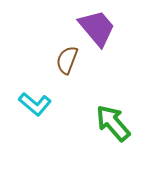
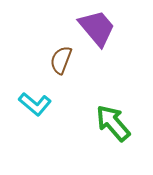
brown semicircle: moved 6 px left
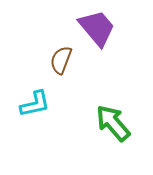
cyan L-shape: rotated 52 degrees counterclockwise
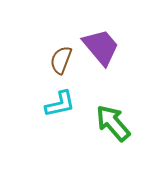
purple trapezoid: moved 4 px right, 19 px down
cyan L-shape: moved 25 px right
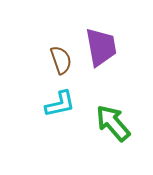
purple trapezoid: rotated 30 degrees clockwise
brown semicircle: rotated 140 degrees clockwise
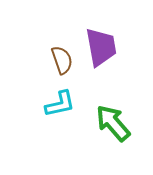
brown semicircle: moved 1 px right
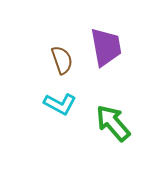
purple trapezoid: moved 5 px right
cyan L-shape: rotated 40 degrees clockwise
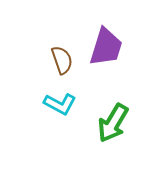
purple trapezoid: rotated 27 degrees clockwise
green arrow: rotated 108 degrees counterclockwise
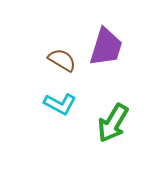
brown semicircle: rotated 40 degrees counterclockwise
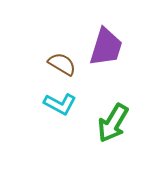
brown semicircle: moved 4 px down
